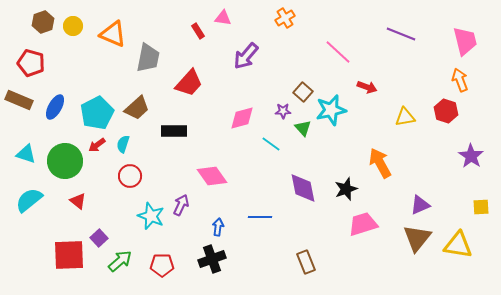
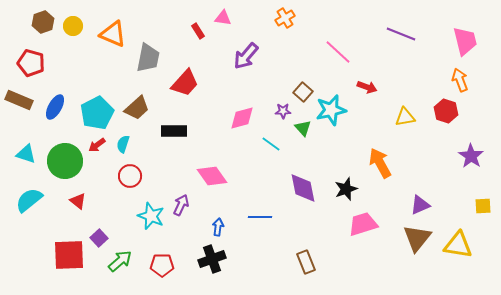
red trapezoid at (189, 83): moved 4 px left
yellow square at (481, 207): moved 2 px right, 1 px up
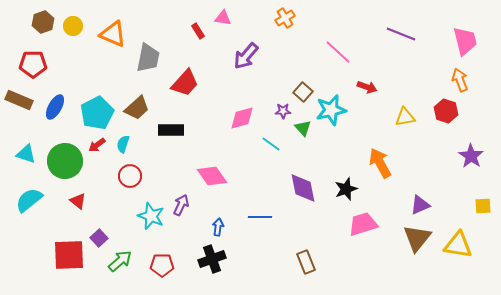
red pentagon at (31, 63): moved 2 px right, 1 px down; rotated 16 degrees counterclockwise
black rectangle at (174, 131): moved 3 px left, 1 px up
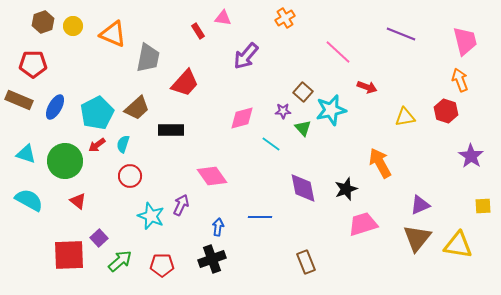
cyan semicircle at (29, 200): rotated 68 degrees clockwise
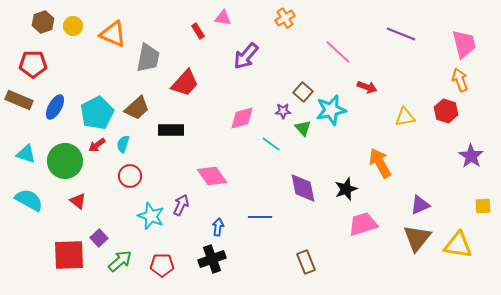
pink trapezoid at (465, 41): moved 1 px left, 3 px down
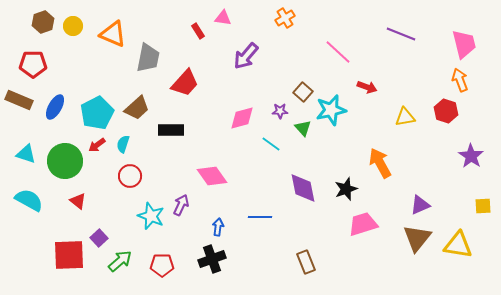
purple star at (283, 111): moved 3 px left
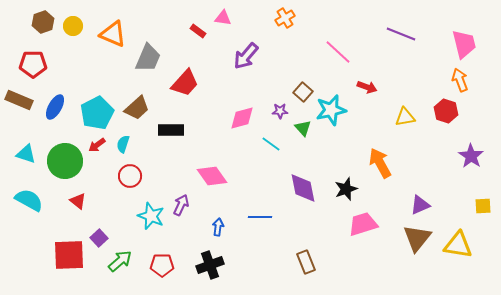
red rectangle at (198, 31): rotated 21 degrees counterclockwise
gray trapezoid at (148, 58): rotated 12 degrees clockwise
black cross at (212, 259): moved 2 px left, 6 px down
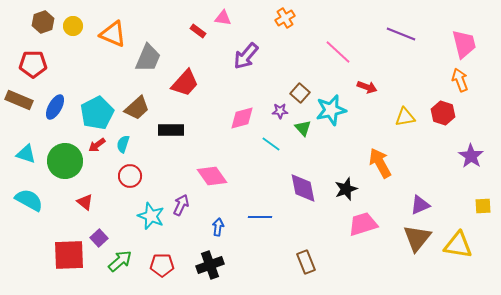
brown square at (303, 92): moved 3 px left, 1 px down
red hexagon at (446, 111): moved 3 px left, 2 px down
red triangle at (78, 201): moved 7 px right, 1 px down
